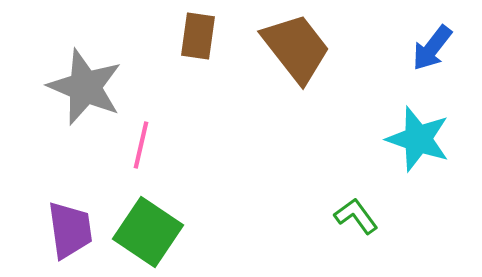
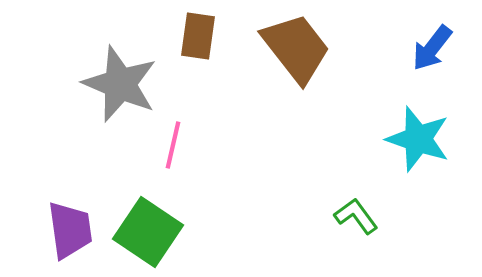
gray star: moved 35 px right, 3 px up
pink line: moved 32 px right
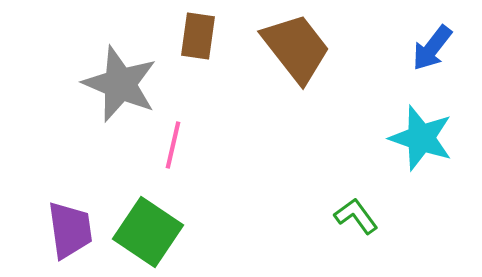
cyan star: moved 3 px right, 1 px up
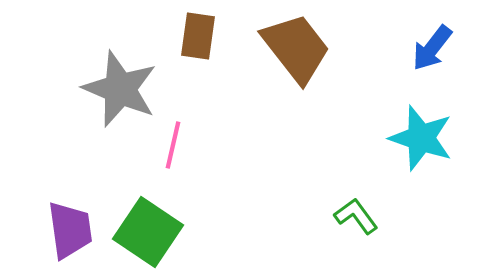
gray star: moved 5 px down
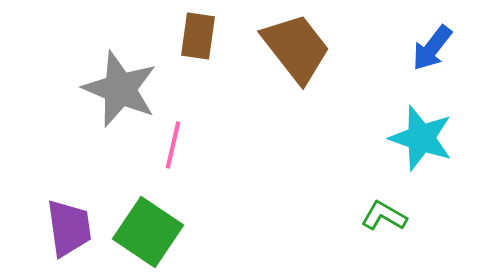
green L-shape: moved 28 px right; rotated 24 degrees counterclockwise
purple trapezoid: moved 1 px left, 2 px up
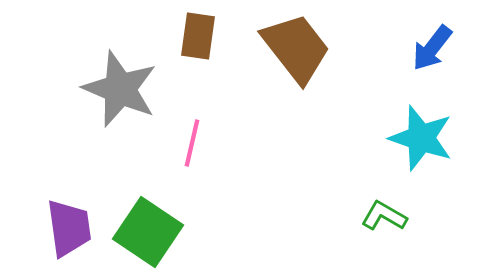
pink line: moved 19 px right, 2 px up
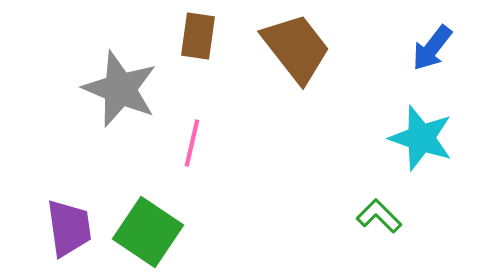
green L-shape: moved 5 px left; rotated 15 degrees clockwise
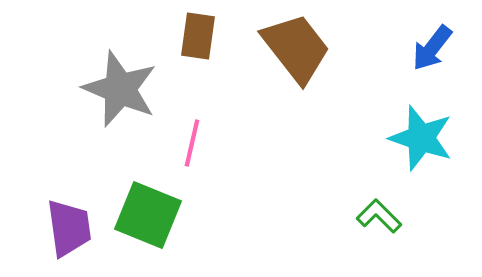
green square: moved 17 px up; rotated 12 degrees counterclockwise
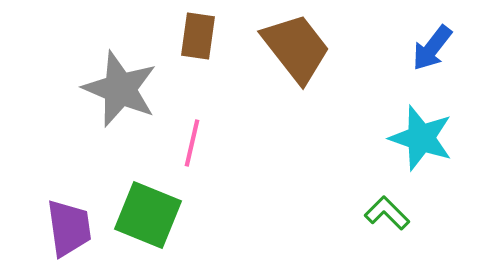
green L-shape: moved 8 px right, 3 px up
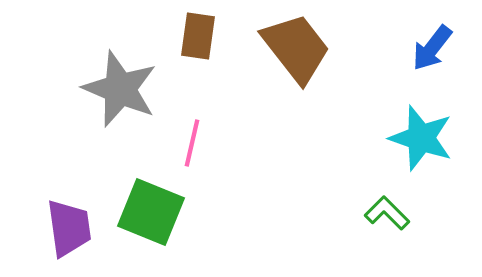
green square: moved 3 px right, 3 px up
